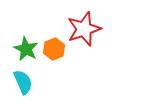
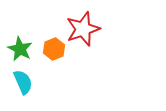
red star: moved 1 px left
green star: moved 6 px left
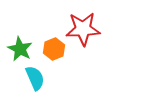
red star: rotated 16 degrees clockwise
cyan semicircle: moved 12 px right, 4 px up
